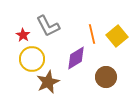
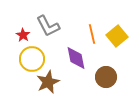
purple diamond: rotated 70 degrees counterclockwise
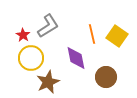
gray L-shape: rotated 95 degrees counterclockwise
yellow square: rotated 15 degrees counterclockwise
yellow circle: moved 1 px left, 1 px up
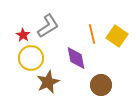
brown circle: moved 5 px left, 8 px down
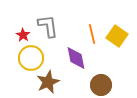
gray L-shape: rotated 65 degrees counterclockwise
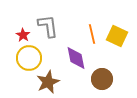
yellow square: rotated 10 degrees counterclockwise
yellow circle: moved 2 px left
brown circle: moved 1 px right, 6 px up
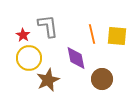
yellow square: rotated 20 degrees counterclockwise
brown star: moved 2 px up
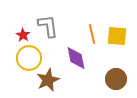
brown circle: moved 14 px right
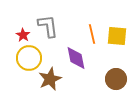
brown star: moved 2 px right, 1 px up
